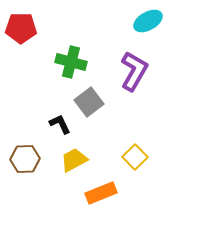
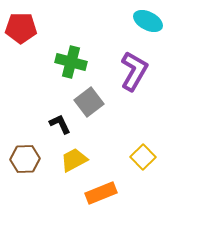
cyan ellipse: rotated 56 degrees clockwise
yellow square: moved 8 px right
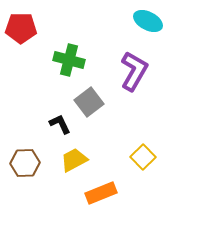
green cross: moved 2 px left, 2 px up
brown hexagon: moved 4 px down
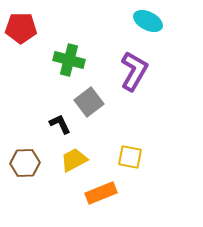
yellow square: moved 13 px left; rotated 35 degrees counterclockwise
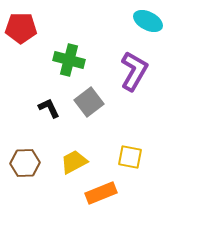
black L-shape: moved 11 px left, 16 px up
yellow trapezoid: moved 2 px down
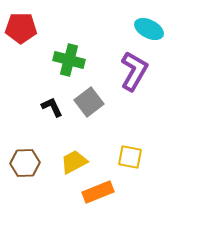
cyan ellipse: moved 1 px right, 8 px down
black L-shape: moved 3 px right, 1 px up
orange rectangle: moved 3 px left, 1 px up
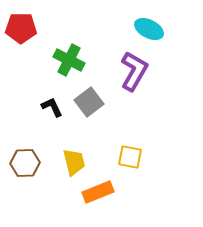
green cross: rotated 12 degrees clockwise
yellow trapezoid: rotated 104 degrees clockwise
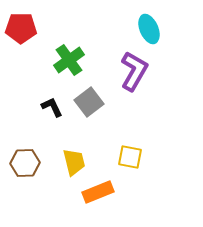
cyan ellipse: rotated 40 degrees clockwise
green cross: rotated 28 degrees clockwise
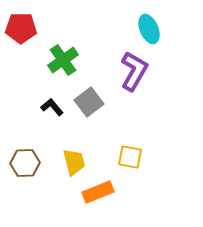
green cross: moved 6 px left
black L-shape: rotated 15 degrees counterclockwise
